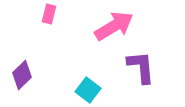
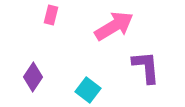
pink rectangle: moved 2 px right, 1 px down
purple L-shape: moved 5 px right
purple diamond: moved 11 px right, 2 px down; rotated 12 degrees counterclockwise
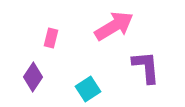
pink rectangle: moved 23 px down
cyan square: moved 1 px up; rotated 20 degrees clockwise
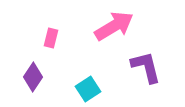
purple L-shape: rotated 9 degrees counterclockwise
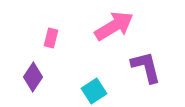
cyan square: moved 6 px right, 2 px down
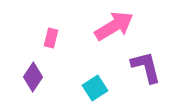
cyan square: moved 1 px right, 3 px up
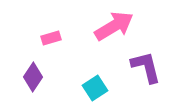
pink rectangle: rotated 60 degrees clockwise
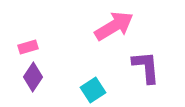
pink rectangle: moved 23 px left, 9 px down
purple L-shape: rotated 9 degrees clockwise
cyan square: moved 2 px left, 2 px down
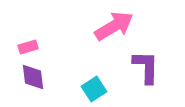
purple L-shape: rotated 6 degrees clockwise
purple diamond: rotated 40 degrees counterclockwise
cyan square: moved 1 px right, 1 px up
